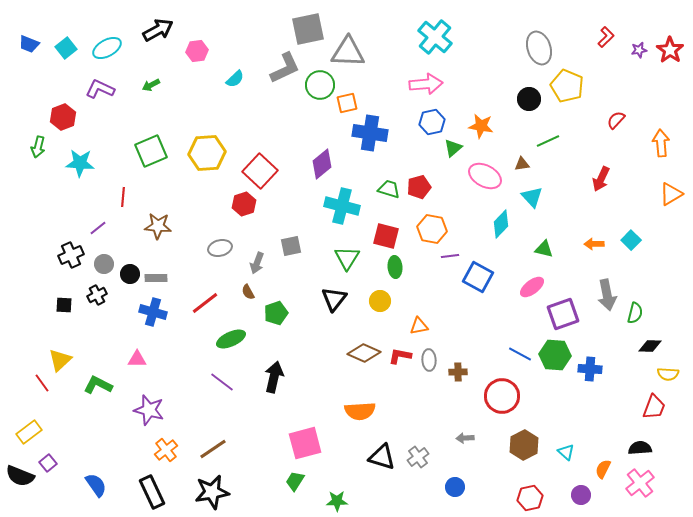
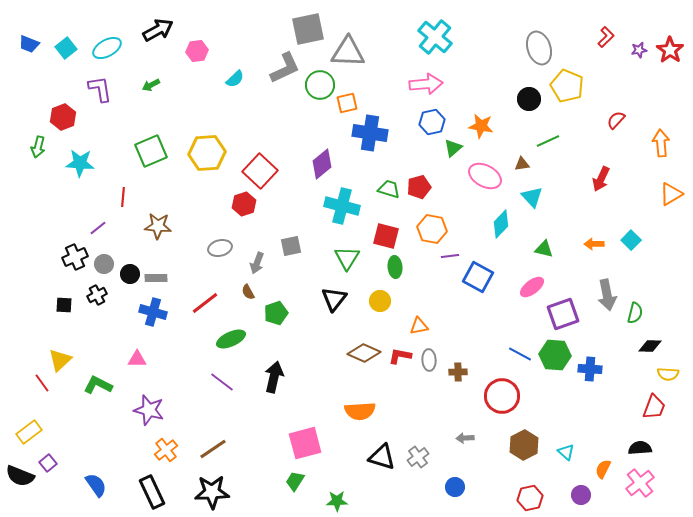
purple L-shape at (100, 89): rotated 56 degrees clockwise
black cross at (71, 255): moved 4 px right, 2 px down
black star at (212, 492): rotated 8 degrees clockwise
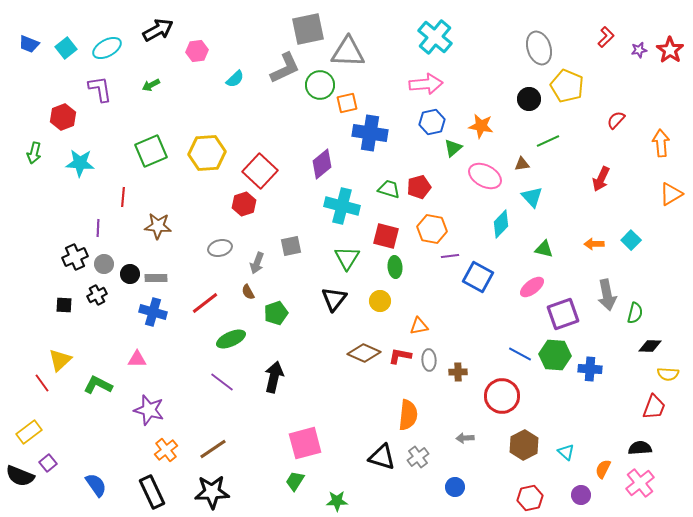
green arrow at (38, 147): moved 4 px left, 6 px down
purple line at (98, 228): rotated 48 degrees counterclockwise
orange semicircle at (360, 411): moved 48 px right, 4 px down; rotated 80 degrees counterclockwise
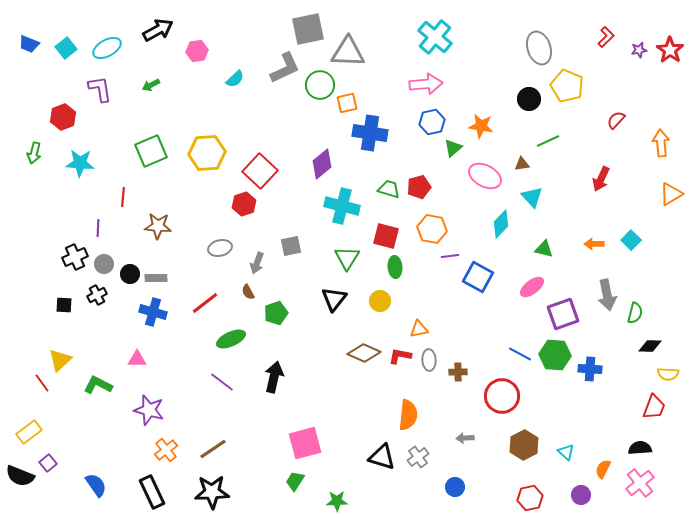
orange triangle at (419, 326): moved 3 px down
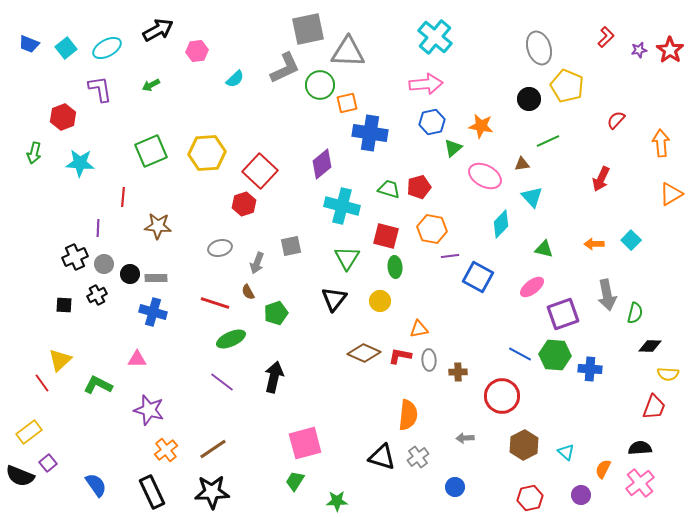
red line at (205, 303): moved 10 px right; rotated 56 degrees clockwise
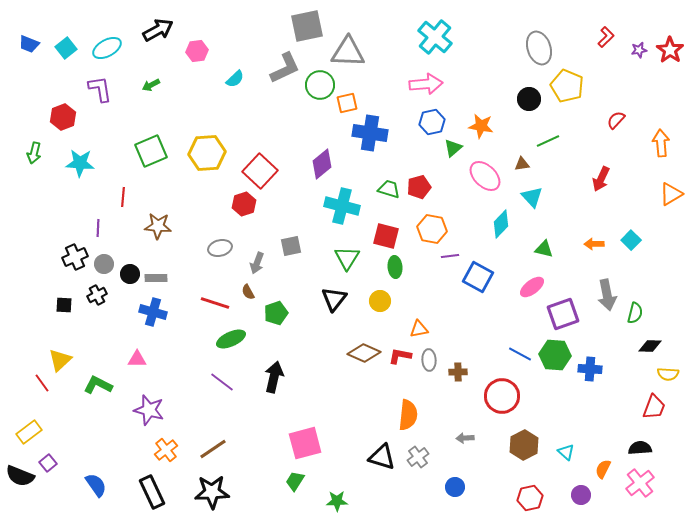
gray square at (308, 29): moved 1 px left, 3 px up
pink ellipse at (485, 176): rotated 16 degrees clockwise
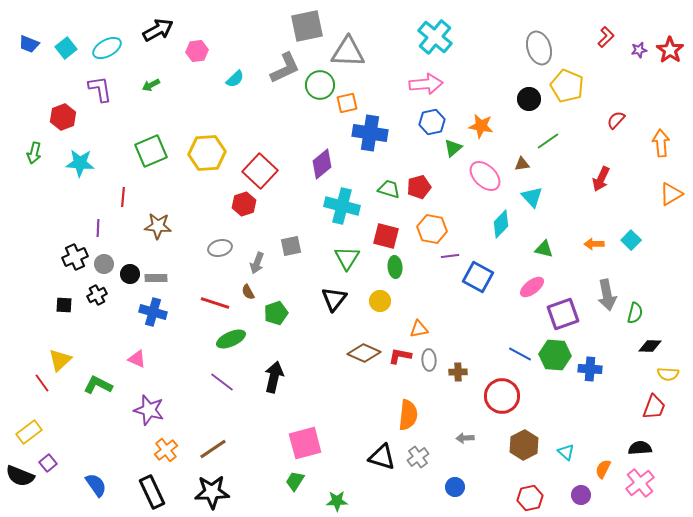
green line at (548, 141): rotated 10 degrees counterclockwise
pink triangle at (137, 359): rotated 24 degrees clockwise
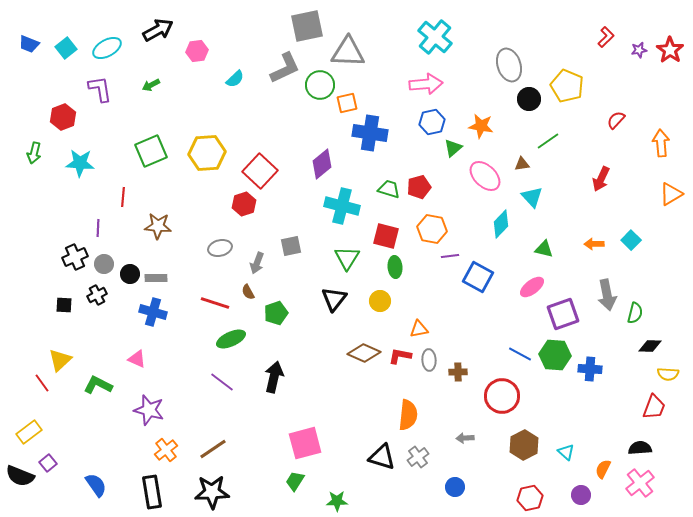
gray ellipse at (539, 48): moved 30 px left, 17 px down
black rectangle at (152, 492): rotated 16 degrees clockwise
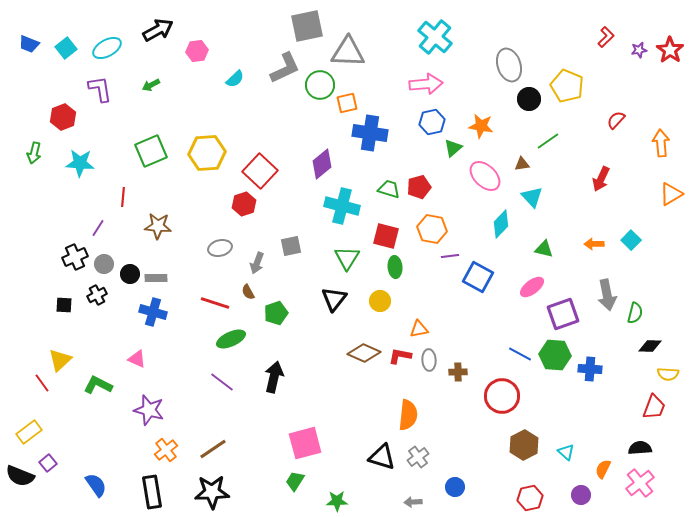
purple line at (98, 228): rotated 30 degrees clockwise
gray arrow at (465, 438): moved 52 px left, 64 px down
